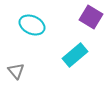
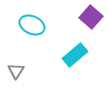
purple square: rotated 10 degrees clockwise
gray triangle: rotated 12 degrees clockwise
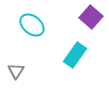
cyan ellipse: rotated 15 degrees clockwise
cyan rectangle: rotated 15 degrees counterclockwise
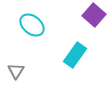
purple square: moved 3 px right, 2 px up
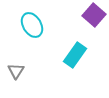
cyan ellipse: rotated 20 degrees clockwise
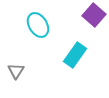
cyan ellipse: moved 6 px right
